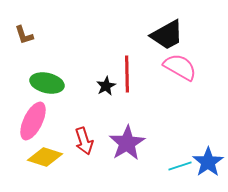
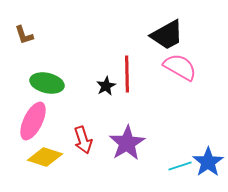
red arrow: moved 1 px left, 1 px up
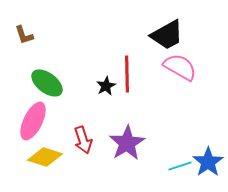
green ellipse: rotated 24 degrees clockwise
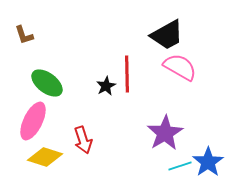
purple star: moved 38 px right, 10 px up
